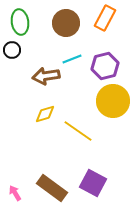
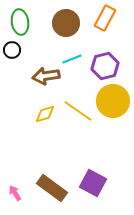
yellow line: moved 20 px up
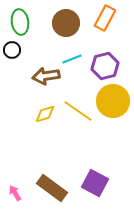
purple square: moved 2 px right
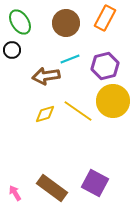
green ellipse: rotated 25 degrees counterclockwise
cyan line: moved 2 px left
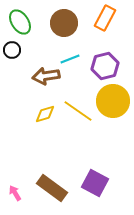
brown circle: moved 2 px left
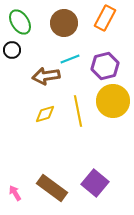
yellow line: rotated 44 degrees clockwise
purple square: rotated 12 degrees clockwise
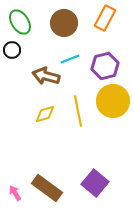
brown arrow: rotated 24 degrees clockwise
brown rectangle: moved 5 px left
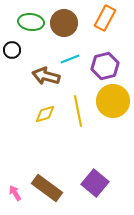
green ellipse: moved 11 px right; rotated 50 degrees counterclockwise
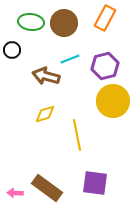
yellow line: moved 1 px left, 24 px down
purple square: rotated 32 degrees counterclockwise
pink arrow: rotated 56 degrees counterclockwise
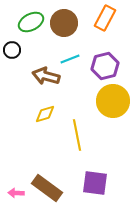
green ellipse: rotated 35 degrees counterclockwise
pink arrow: moved 1 px right
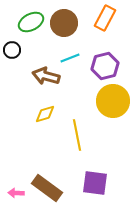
cyan line: moved 1 px up
